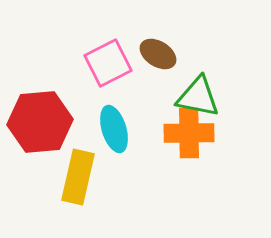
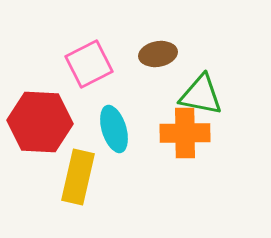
brown ellipse: rotated 42 degrees counterclockwise
pink square: moved 19 px left, 1 px down
green triangle: moved 3 px right, 2 px up
red hexagon: rotated 8 degrees clockwise
orange cross: moved 4 px left
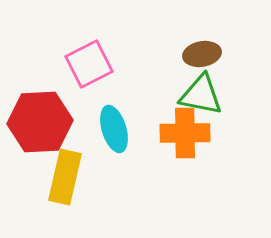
brown ellipse: moved 44 px right
red hexagon: rotated 6 degrees counterclockwise
yellow rectangle: moved 13 px left
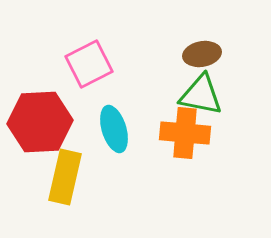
orange cross: rotated 6 degrees clockwise
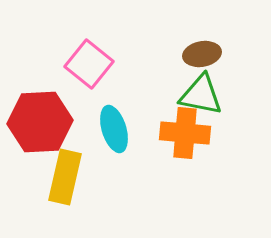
pink square: rotated 24 degrees counterclockwise
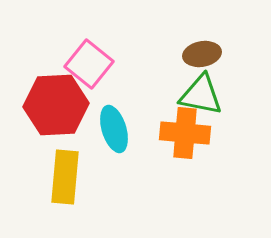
red hexagon: moved 16 px right, 17 px up
yellow rectangle: rotated 8 degrees counterclockwise
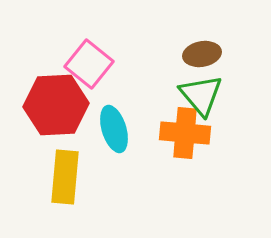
green triangle: rotated 39 degrees clockwise
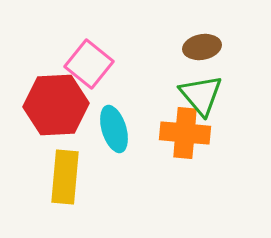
brown ellipse: moved 7 px up
